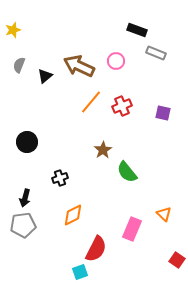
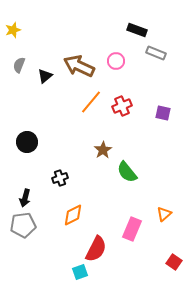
orange triangle: rotated 35 degrees clockwise
red square: moved 3 px left, 2 px down
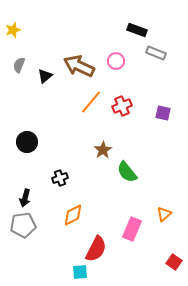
cyan square: rotated 14 degrees clockwise
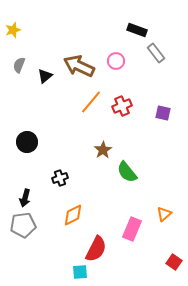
gray rectangle: rotated 30 degrees clockwise
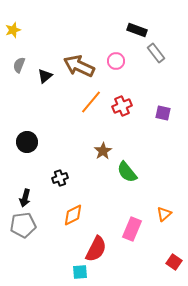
brown star: moved 1 px down
